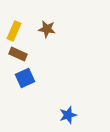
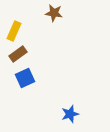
brown star: moved 7 px right, 16 px up
brown rectangle: rotated 60 degrees counterclockwise
blue star: moved 2 px right, 1 px up
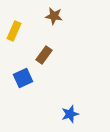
brown star: moved 3 px down
brown rectangle: moved 26 px right, 1 px down; rotated 18 degrees counterclockwise
blue square: moved 2 px left
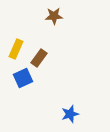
brown star: rotated 12 degrees counterclockwise
yellow rectangle: moved 2 px right, 18 px down
brown rectangle: moved 5 px left, 3 px down
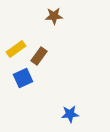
yellow rectangle: rotated 30 degrees clockwise
brown rectangle: moved 2 px up
blue star: rotated 12 degrees clockwise
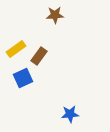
brown star: moved 1 px right, 1 px up
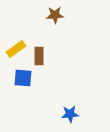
brown rectangle: rotated 36 degrees counterclockwise
blue square: rotated 30 degrees clockwise
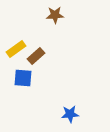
brown rectangle: moved 3 px left; rotated 48 degrees clockwise
